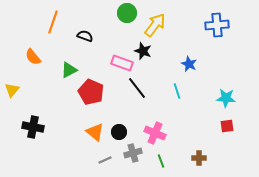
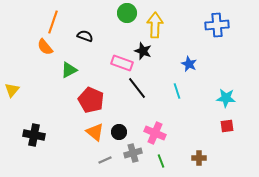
yellow arrow: rotated 35 degrees counterclockwise
orange semicircle: moved 12 px right, 10 px up
red pentagon: moved 8 px down
black cross: moved 1 px right, 8 px down
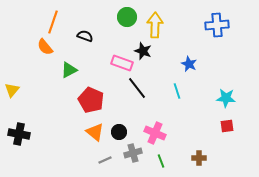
green circle: moved 4 px down
black cross: moved 15 px left, 1 px up
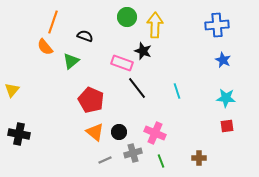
blue star: moved 34 px right, 4 px up
green triangle: moved 2 px right, 9 px up; rotated 12 degrees counterclockwise
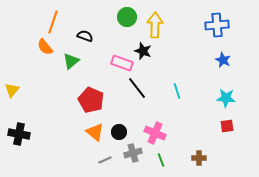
green line: moved 1 px up
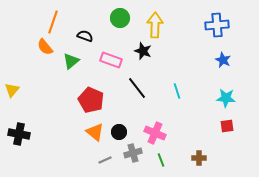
green circle: moved 7 px left, 1 px down
pink rectangle: moved 11 px left, 3 px up
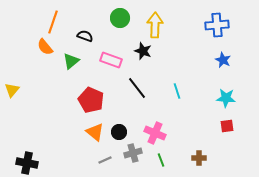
black cross: moved 8 px right, 29 px down
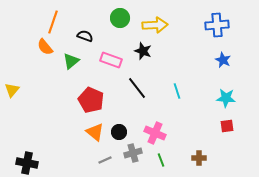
yellow arrow: rotated 85 degrees clockwise
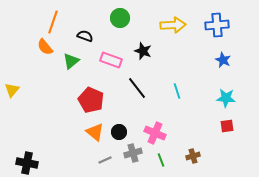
yellow arrow: moved 18 px right
brown cross: moved 6 px left, 2 px up; rotated 16 degrees counterclockwise
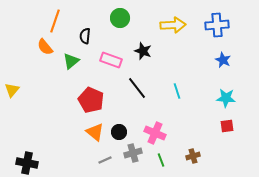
orange line: moved 2 px right, 1 px up
black semicircle: rotated 105 degrees counterclockwise
